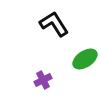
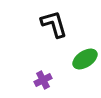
black L-shape: rotated 16 degrees clockwise
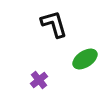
purple cross: moved 4 px left; rotated 12 degrees counterclockwise
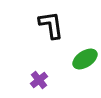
black L-shape: moved 3 px left, 1 px down; rotated 8 degrees clockwise
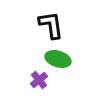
green ellipse: moved 27 px left; rotated 50 degrees clockwise
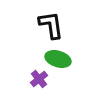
purple cross: moved 1 px up
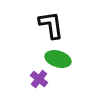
purple cross: rotated 12 degrees counterclockwise
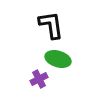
purple cross: rotated 24 degrees clockwise
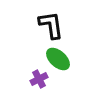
green ellipse: rotated 25 degrees clockwise
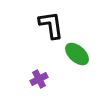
green ellipse: moved 19 px right, 5 px up
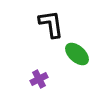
black L-shape: moved 1 px up
